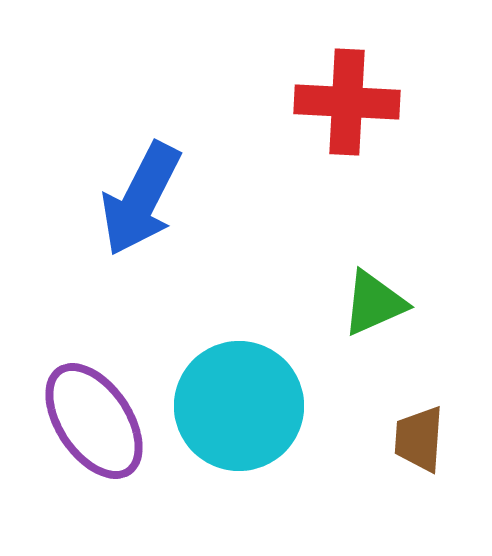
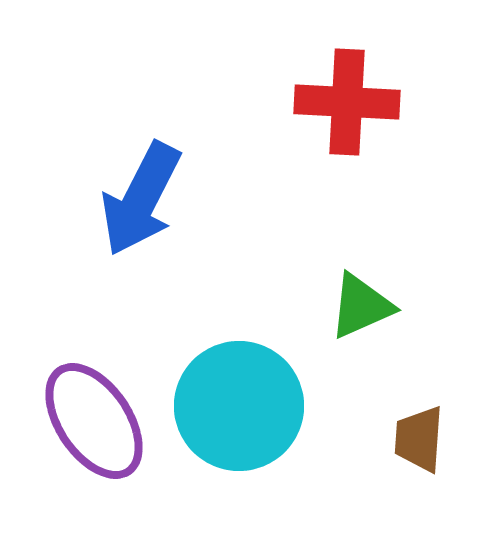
green triangle: moved 13 px left, 3 px down
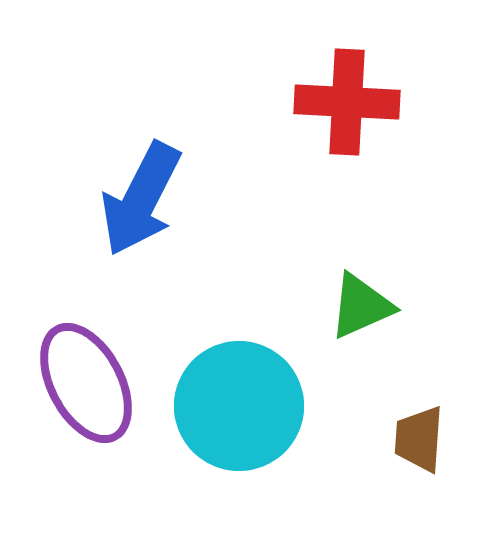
purple ellipse: moved 8 px left, 38 px up; rotated 6 degrees clockwise
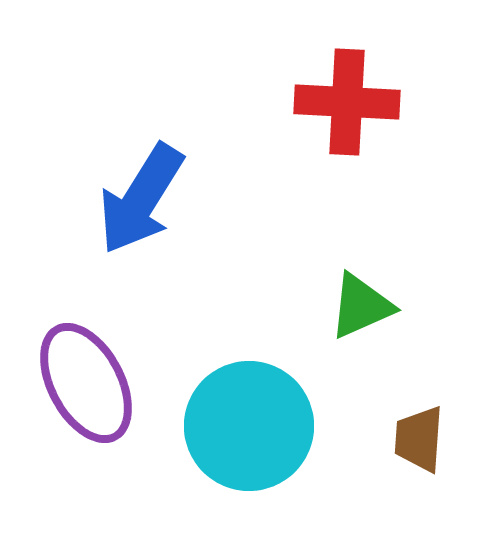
blue arrow: rotated 5 degrees clockwise
cyan circle: moved 10 px right, 20 px down
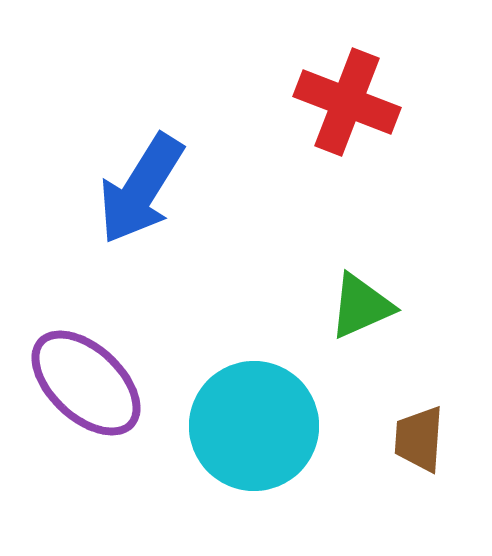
red cross: rotated 18 degrees clockwise
blue arrow: moved 10 px up
purple ellipse: rotated 19 degrees counterclockwise
cyan circle: moved 5 px right
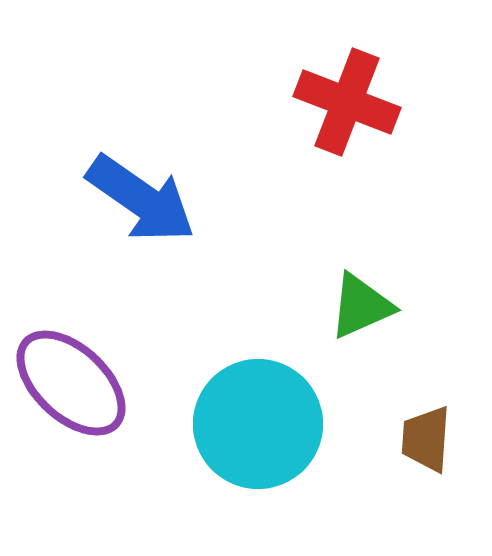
blue arrow: moved 10 px down; rotated 87 degrees counterclockwise
purple ellipse: moved 15 px left
cyan circle: moved 4 px right, 2 px up
brown trapezoid: moved 7 px right
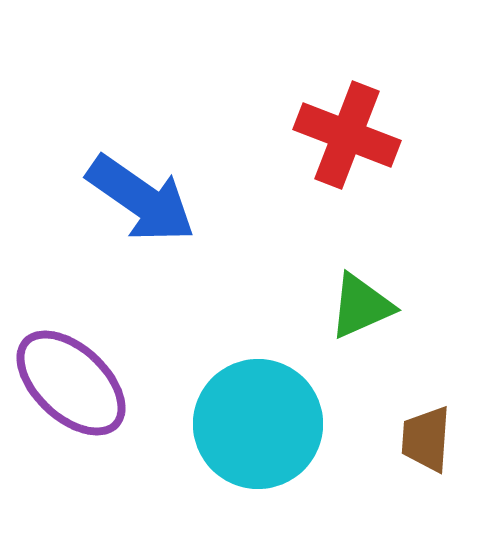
red cross: moved 33 px down
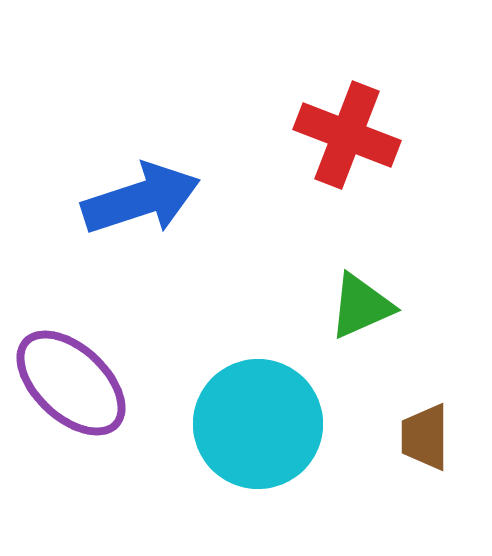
blue arrow: rotated 53 degrees counterclockwise
brown trapezoid: moved 1 px left, 2 px up; rotated 4 degrees counterclockwise
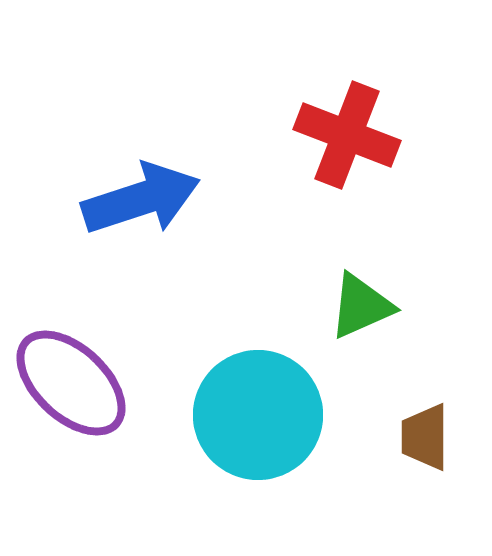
cyan circle: moved 9 px up
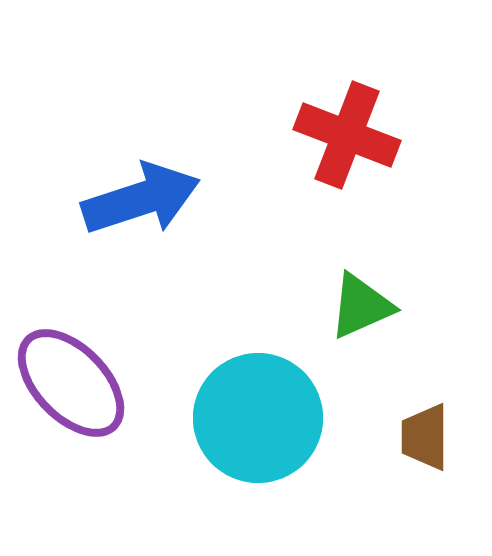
purple ellipse: rotated 3 degrees clockwise
cyan circle: moved 3 px down
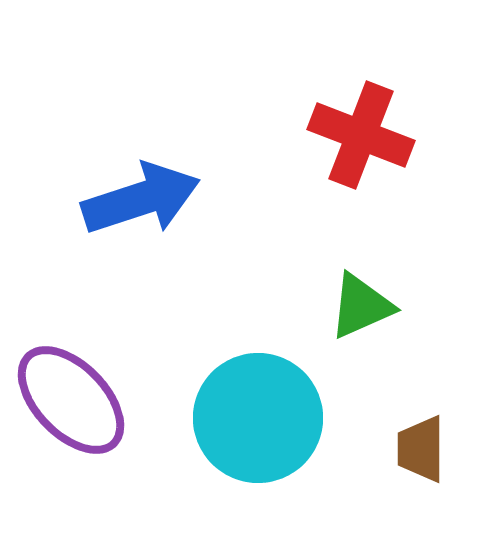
red cross: moved 14 px right
purple ellipse: moved 17 px down
brown trapezoid: moved 4 px left, 12 px down
